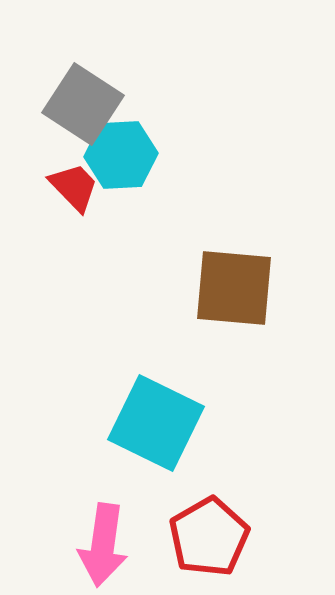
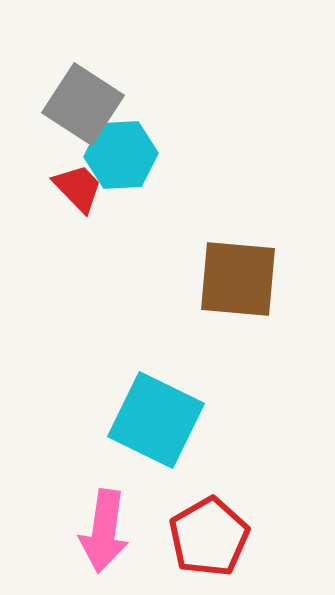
red trapezoid: moved 4 px right, 1 px down
brown square: moved 4 px right, 9 px up
cyan square: moved 3 px up
pink arrow: moved 1 px right, 14 px up
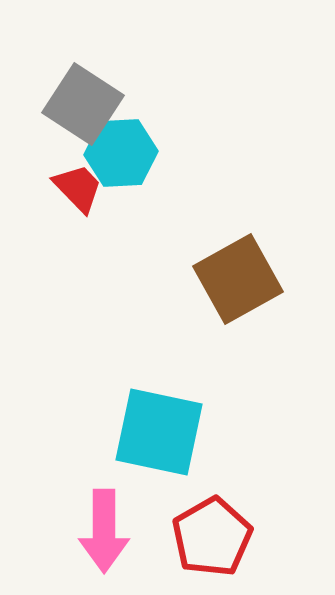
cyan hexagon: moved 2 px up
brown square: rotated 34 degrees counterclockwise
cyan square: moved 3 px right, 12 px down; rotated 14 degrees counterclockwise
pink arrow: rotated 8 degrees counterclockwise
red pentagon: moved 3 px right
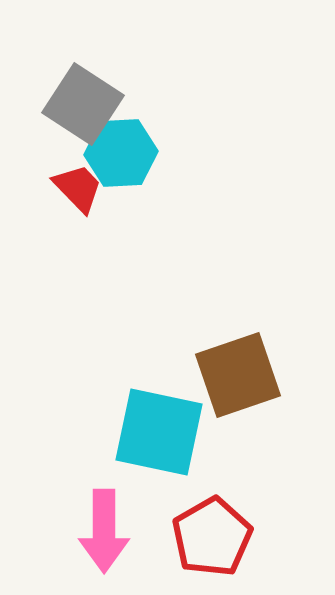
brown square: moved 96 px down; rotated 10 degrees clockwise
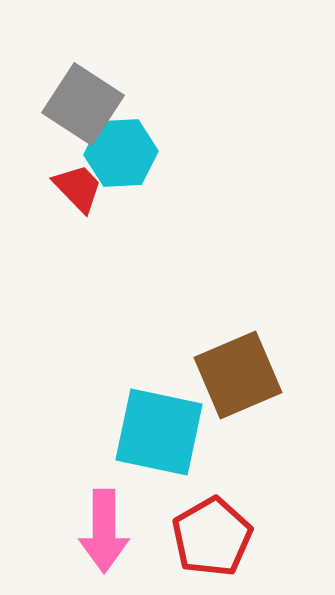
brown square: rotated 4 degrees counterclockwise
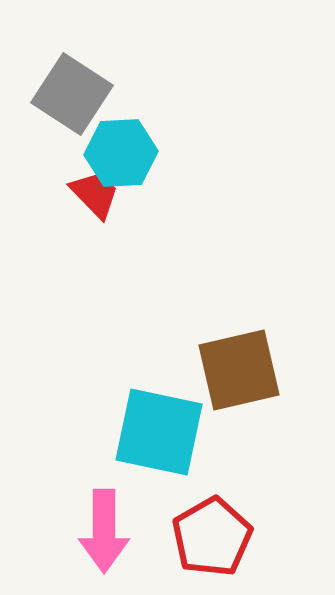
gray square: moved 11 px left, 10 px up
red trapezoid: moved 17 px right, 6 px down
brown square: moved 1 px right, 5 px up; rotated 10 degrees clockwise
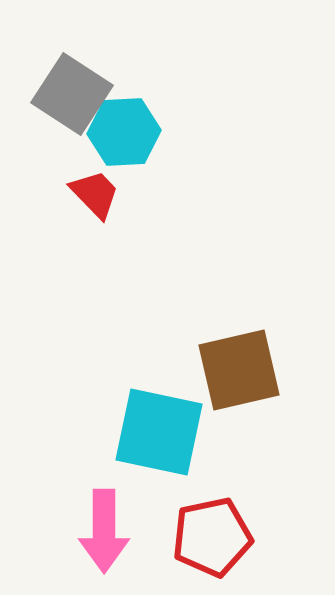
cyan hexagon: moved 3 px right, 21 px up
red pentagon: rotated 18 degrees clockwise
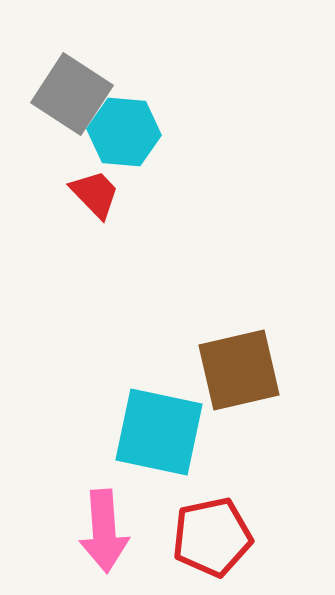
cyan hexagon: rotated 8 degrees clockwise
pink arrow: rotated 4 degrees counterclockwise
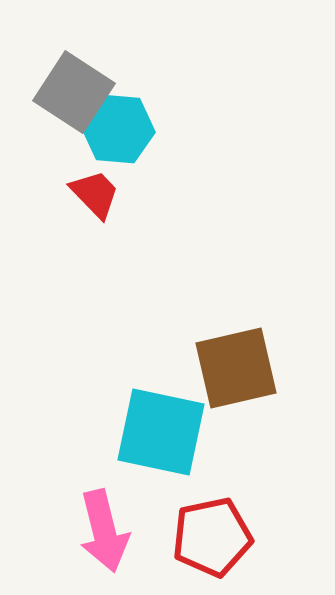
gray square: moved 2 px right, 2 px up
cyan hexagon: moved 6 px left, 3 px up
brown square: moved 3 px left, 2 px up
cyan square: moved 2 px right
pink arrow: rotated 10 degrees counterclockwise
